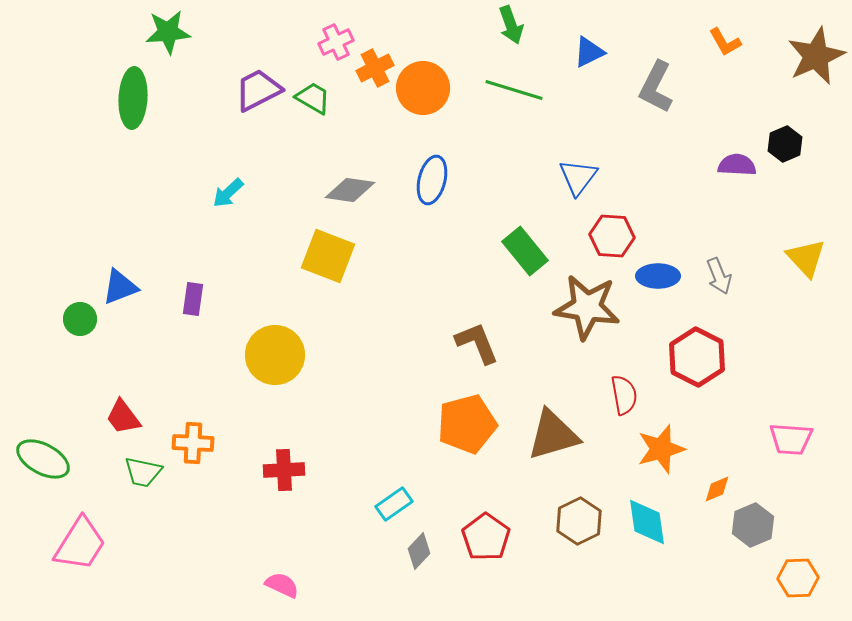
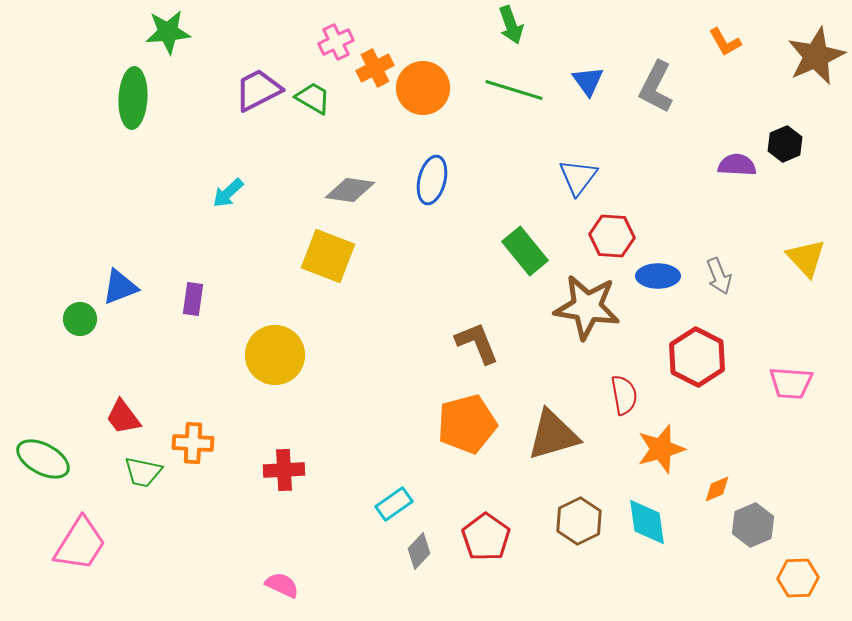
blue triangle at (589, 52): moved 1 px left, 29 px down; rotated 40 degrees counterclockwise
pink trapezoid at (791, 439): moved 56 px up
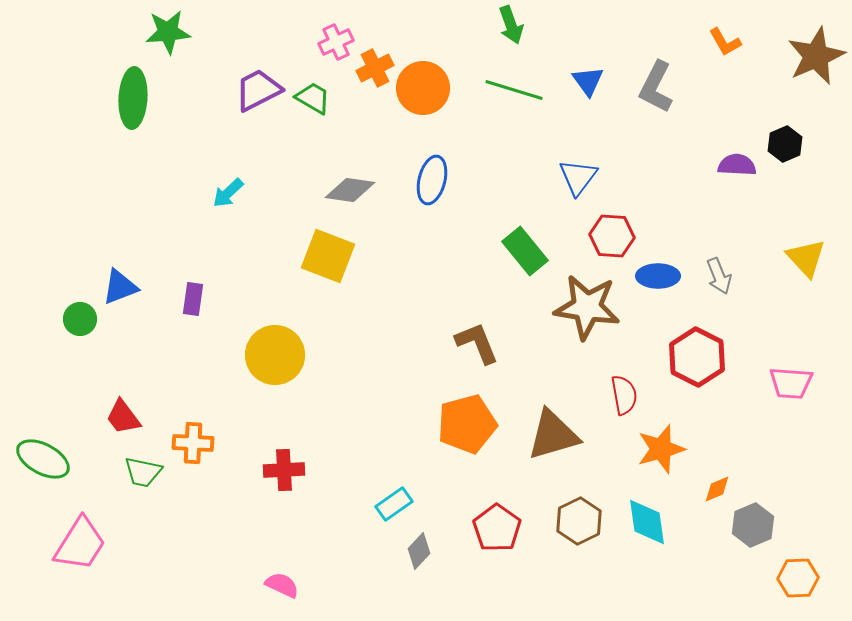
red pentagon at (486, 537): moved 11 px right, 9 px up
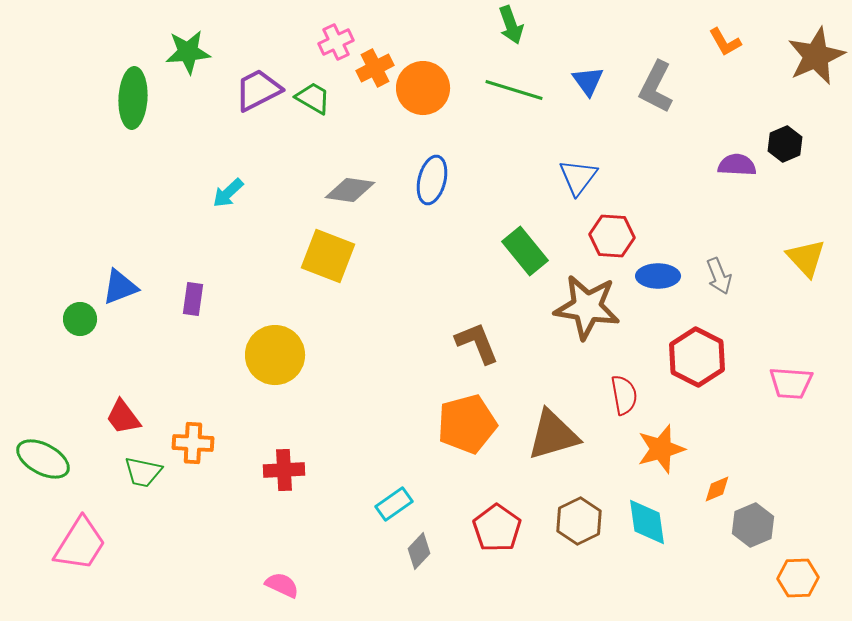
green star at (168, 32): moved 20 px right, 20 px down
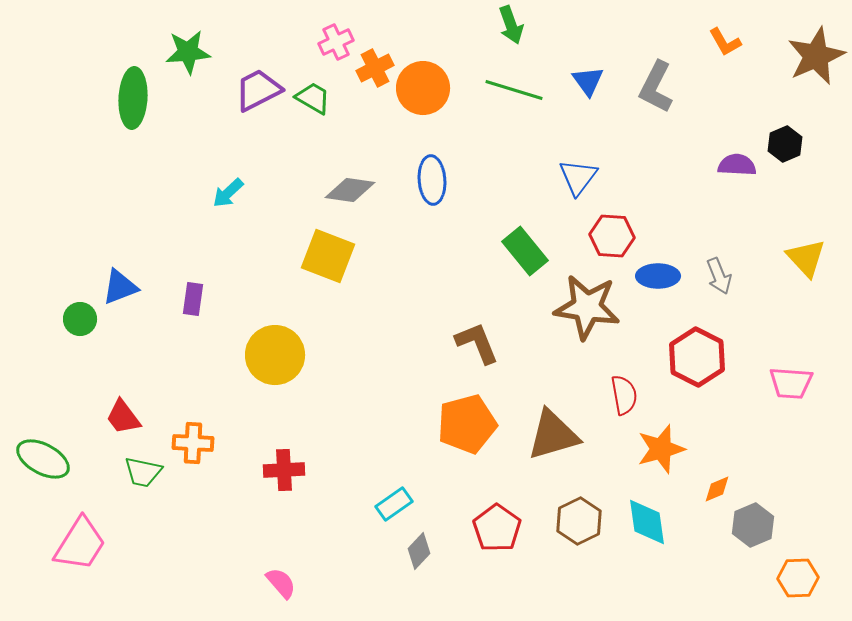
blue ellipse at (432, 180): rotated 18 degrees counterclockwise
pink semicircle at (282, 585): moved 1 px left, 2 px up; rotated 24 degrees clockwise
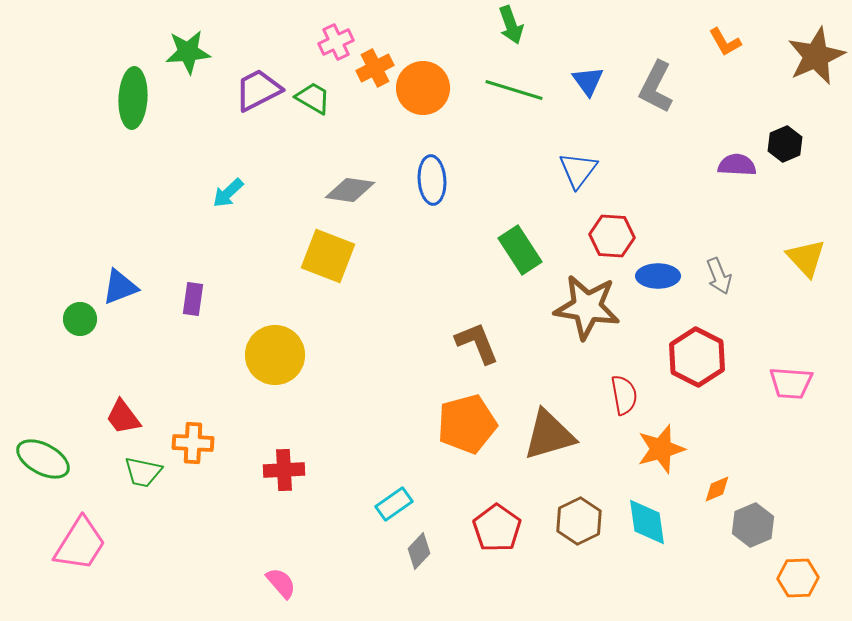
blue triangle at (578, 177): moved 7 px up
green rectangle at (525, 251): moved 5 px left, 1 px up; rotated 6 degrees clockwise
brown triangle at (553, 435): moved 4 px left
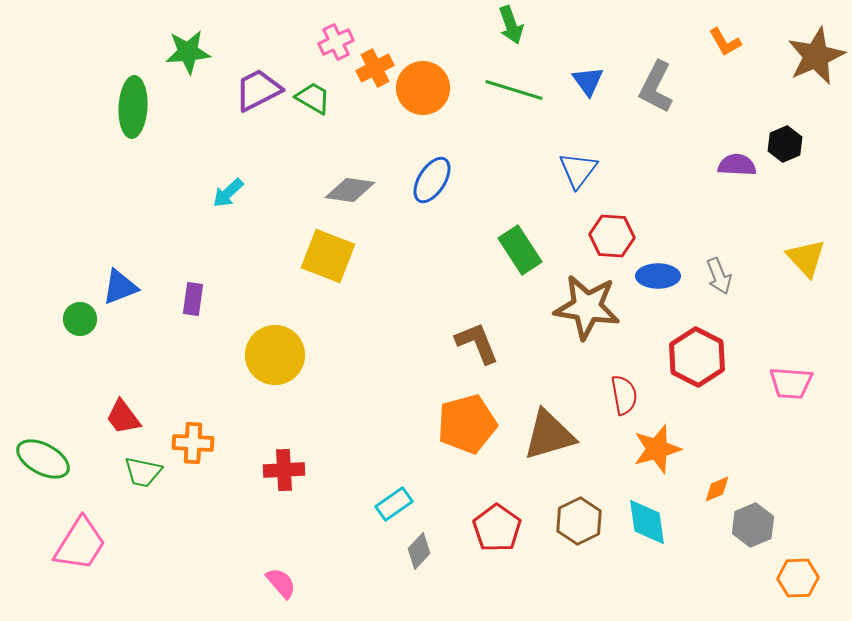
green ellipse at (133, 98): moved 9 px down
blue ellipse at (432, 180): rotated 36 degrees clockwise
orange star at (661, 449): moved 4 px left
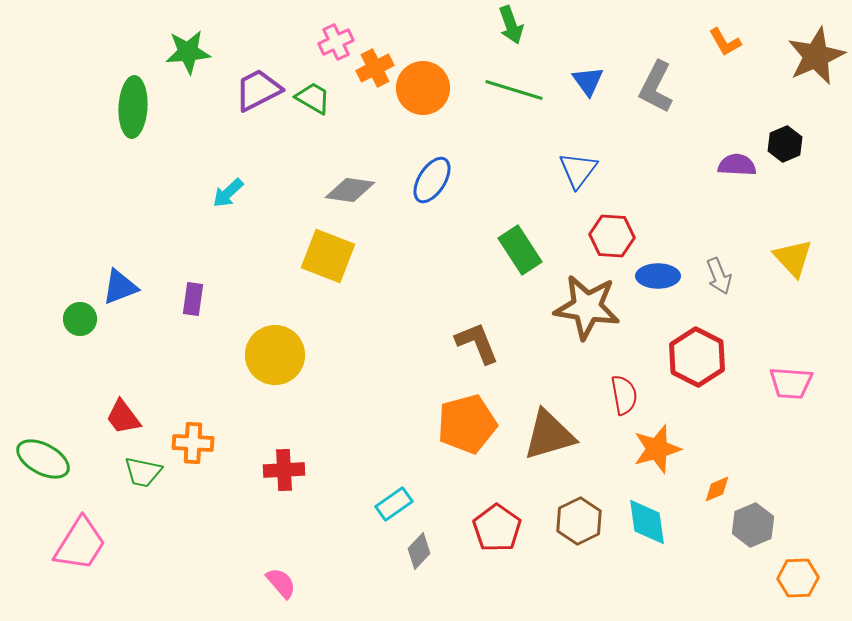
yellow triangle at (806, 258): moved 13 px left
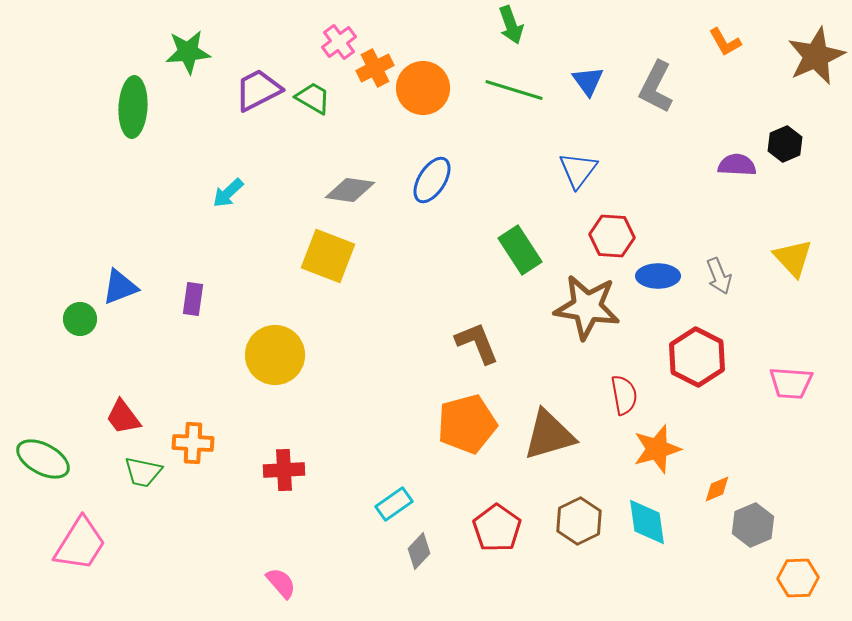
pink cross at (336, 42): moved 3 px right; rotated 12 degrees counterclockwise
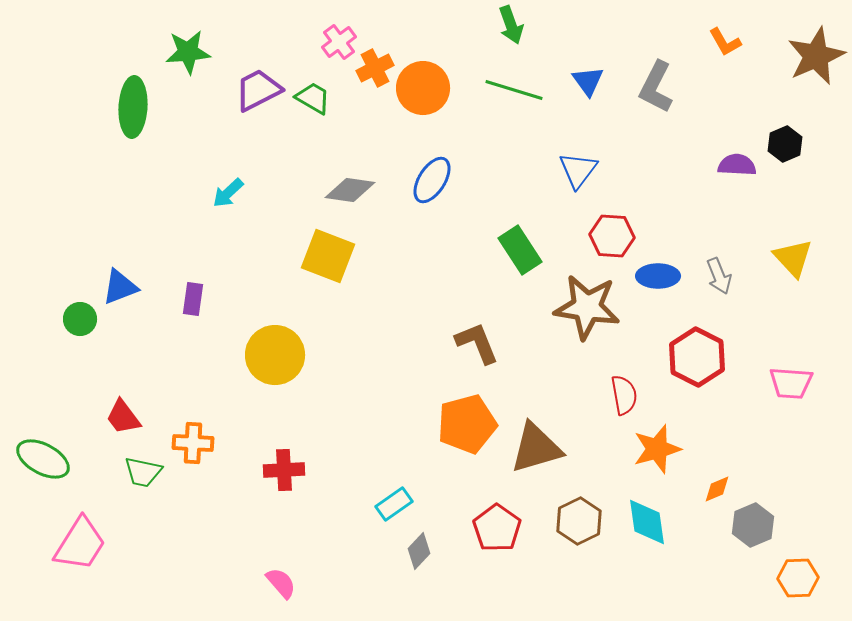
brown triangle at (549, 435): moved 13 px left, 13 px down
